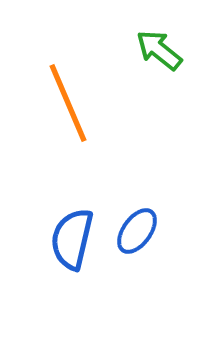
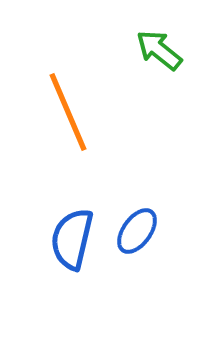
orange line: moved 9 px down
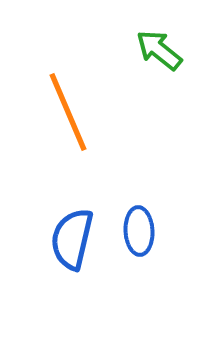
blue ellipse: moved 2 px right; rotated 39 degrees counterclockwise
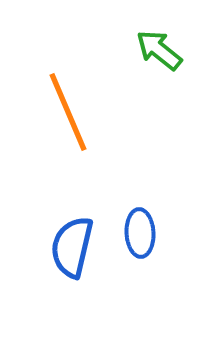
blue ellipse: moved 1 px right, 2 px down
blue semicircle: moved 8 px down
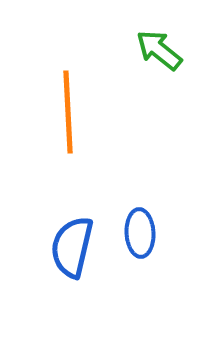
orange line: rotated 20 degrees clockwise
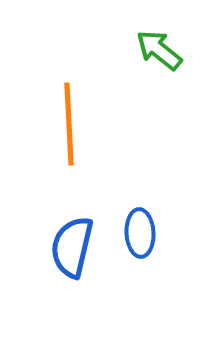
orange line: moved 1 px right, 12 px down
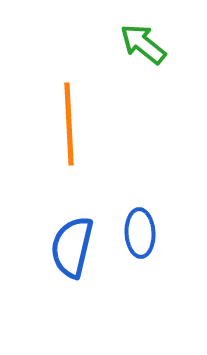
green arrow: moved 16 px left, 6 px up
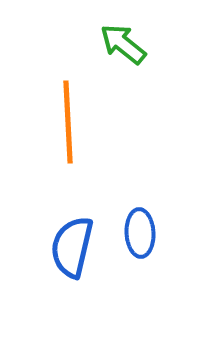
green arrow: moved 20 px left
orange line: moved 1 px left, 2 px up
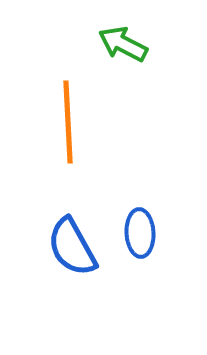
green arrow: rotated 12 degrees counterclockwise
blue semicircle: rotated 42 degrees counterclockwise
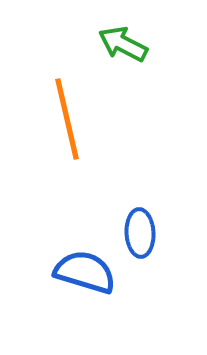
orange line: moved 1 px left, 3 px up; rotated 10 degrees counterclockwise
blue semicircle: moved 13 px right, 25 px down; rotated 136 degrees clockwise
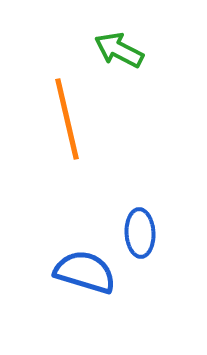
green arrow: moved 4 px left, 6 px down
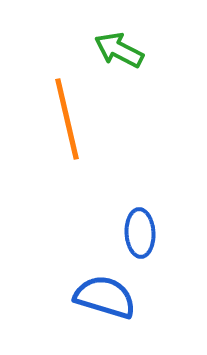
blue semicircle: moved 20 px right, 25 px down
